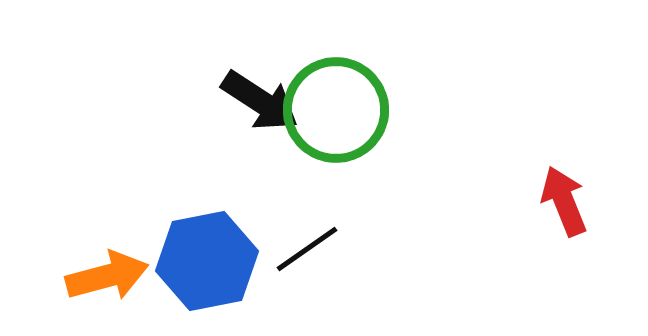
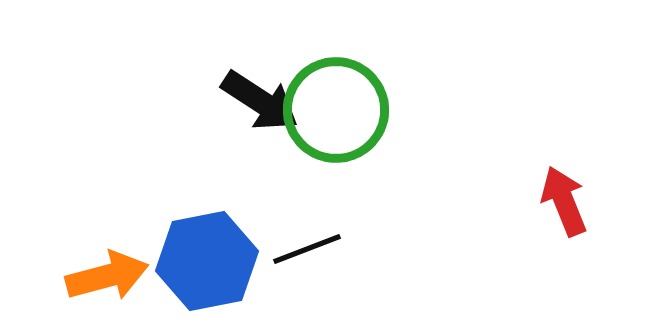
black line: rotated 14 degrees clockwise
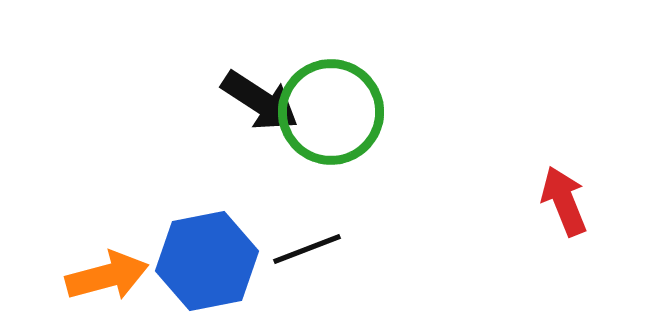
green circle: moved 5 px left, 2 px down
